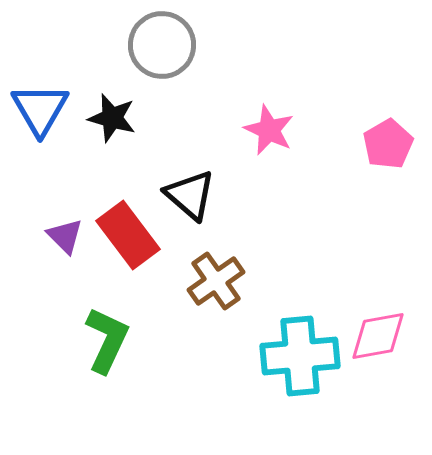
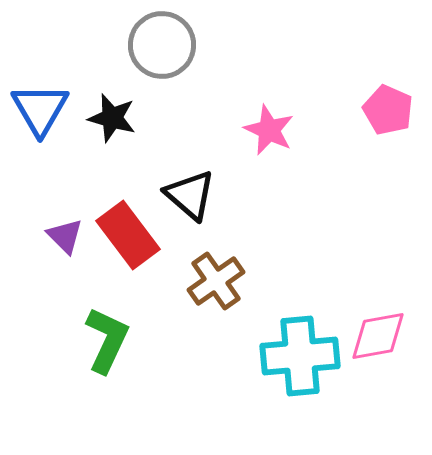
pink pentagon: moved 34 px up; rotated 18 degrees counterclockwise
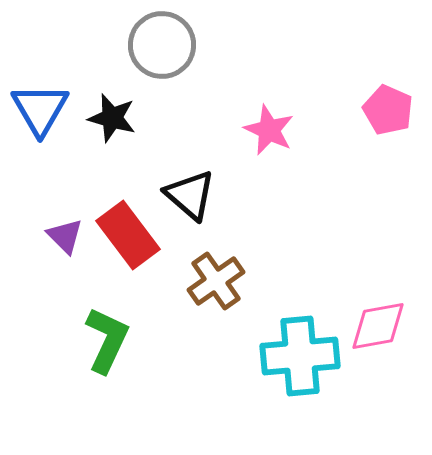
pink diamond: moved 10 px up
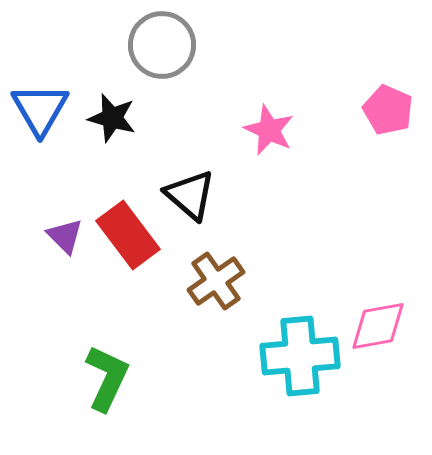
green L-shape: moved 38 px down
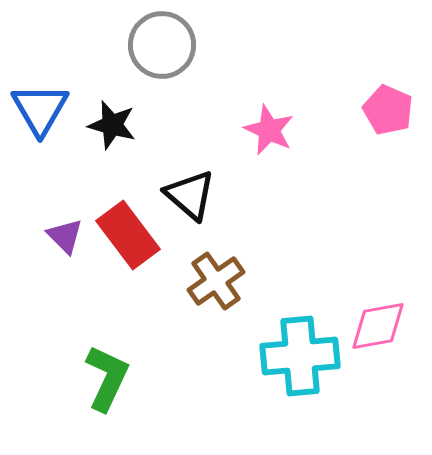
black star: moved 7 px down
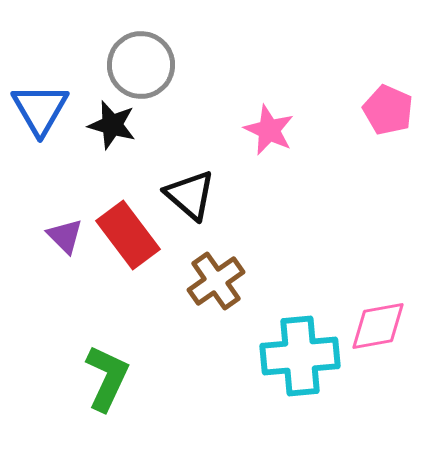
gray circle: moved 21 px left, 20 px down
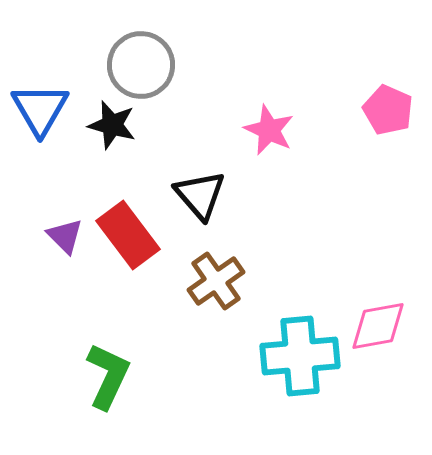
black triangle: moved 10 px right; rotated 8 degrees clockwise
green L-shape: moved 1 px right, 2 px up
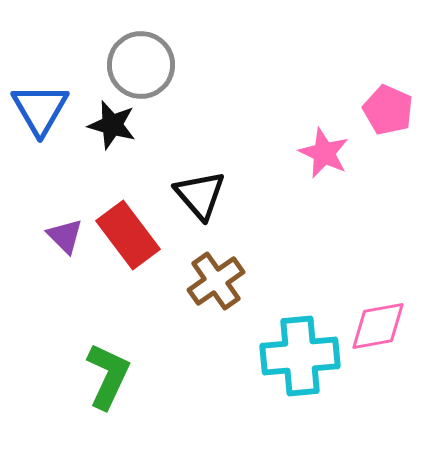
pink star: moved 55 px right, 23 px down
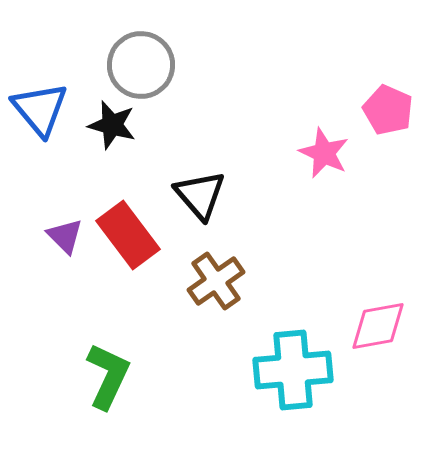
blue triangle: rotated 10 degrees counterclockwise
cyan cross: moved 7 px left, 14 px down
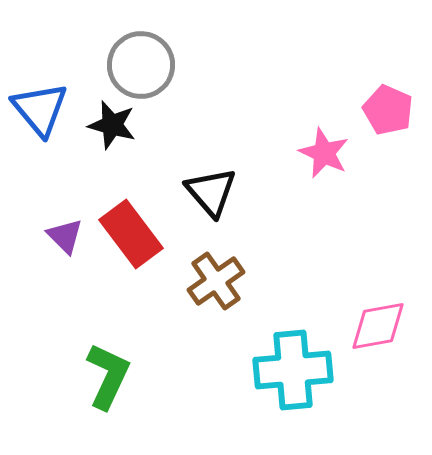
black triangle: moved 11 px right, 3 px up
red rectangle: moved 3 px right, 1 px up
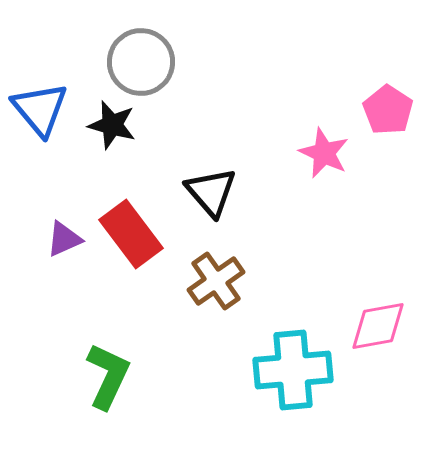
gray circle: moved 3 px up
pink pentagon: rotated 9 degrees clockwise
purple triangle: moved 1 px left, 3 px down; rotated 51 degrees clockwise
